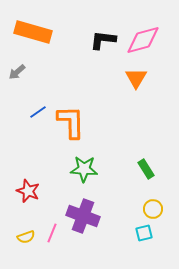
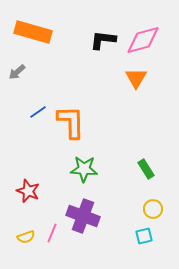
cyan square: moved 3 px down
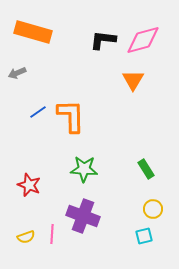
gray arrow: moved 1 px down; rotated 18 degrees clockwise
orange triangle: moved 3 px left, 2 px down
orange L-shape: moved 6 px up
red star: moved 1 px right, 6 px up
pink line: moved 1 px down; rotated 18 degrees counterclockwise
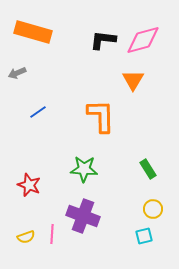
orange L-shape: moved 30 px right
green rectangle: moved 2 px right
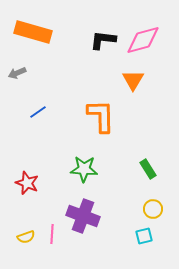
red star: moved 2 px left, 2 px up
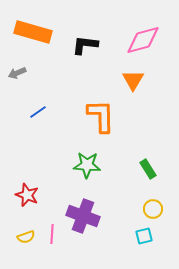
black L-shape: moved 18 px left, 5 px down
green star: moved 3 px right, 4 px up
red star: moved 12 px down
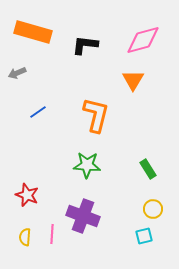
orange L-shape: moved 5 px left, 1 px up; rotated 15 degrees clockwise
yellow semicircle: moved 1 px left; rotated 114 degrees clockwise
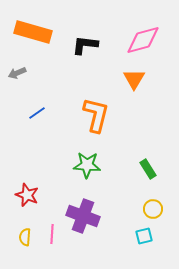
orange triangle: moved 1 px right, 1 px up
blue line: moved 1 px left, 1 px down
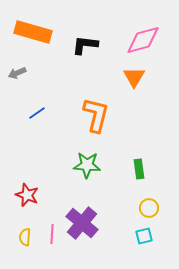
orange triangle: moved 2 px up
green rectangle: moved 9 px left; rotated 24 degrees clockwise
yellow circle: moved 4 px left, 1 px up
purple cross: moved 1 px left, 7 px down; rotated 20 degrees clockwise
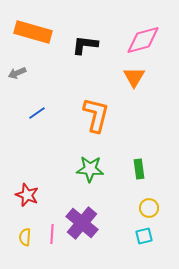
green star: moved 3 px right, 4 px down
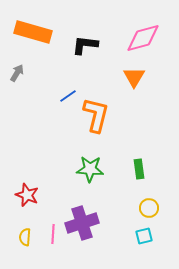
pink diamond: moved 2 px up
gray arrow: rotated 144 degrees clockwise
blue line: moved 31 px right, 17 px up
purple cross: rotated 32 degrees clockwise
pink line: moved 1 px right
